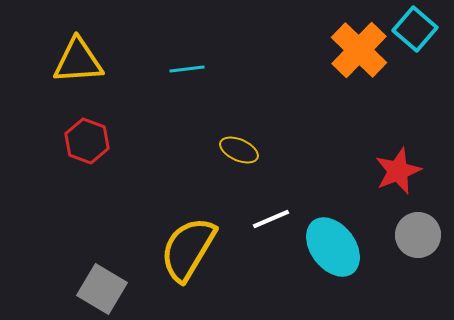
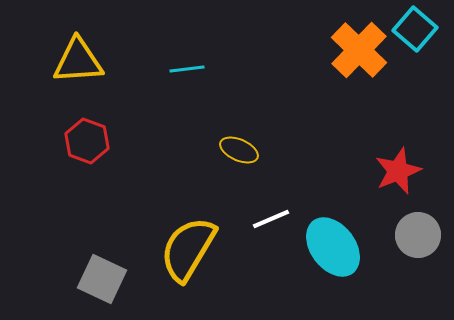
gray square: moved 10 px up; rotated 6 degrees counterclockwise
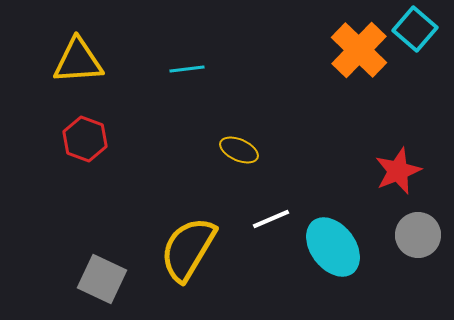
red hexagon: moved 2 px left, 2 px up
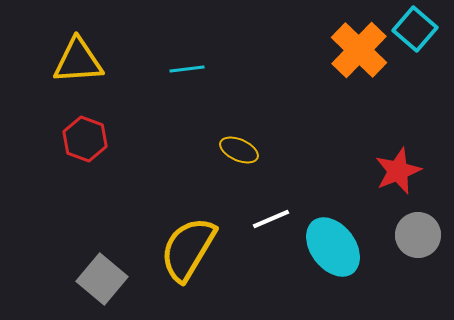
gray square: rotated 15 degrees clockwise
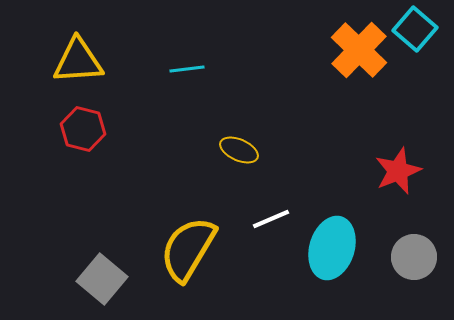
red hexagon: moved 2 px left, 10 px up; rotated 6 degrees counterclockwise
gray circle: moved 4 px left, 22 px down
cyan ellipse: moved 1 px left, 1 px down; rotated 54 degrees clockwise
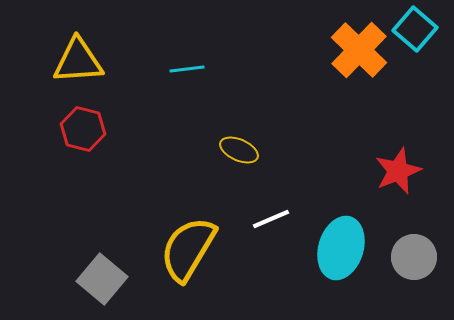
cyan ellipse: moved 9 px right
